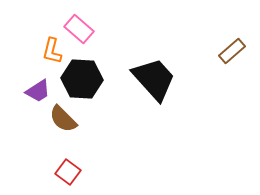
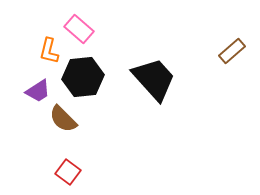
orange L-shape: moved 3 px left
black hexagon: moved 1 px right, 2 px up; rotated 9 degrees counterclockwise
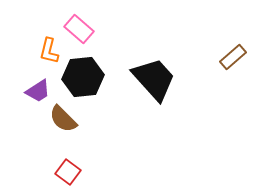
brown rectangle: moved 1 px right, 6 px down
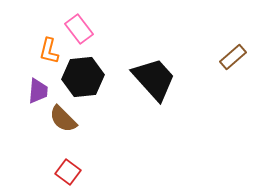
pink rectangle: rotated 12 degrees clockwise
purple trapezoid: rotated 52 degrees counterclockwise
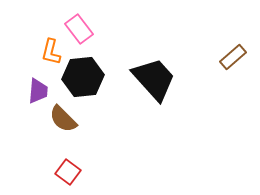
orange L-shape: moved 2 px right, 1 px down
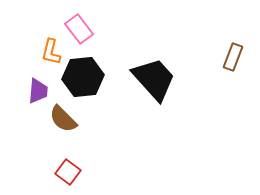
brown rectangle: rotated 28 degrees counterclockwise
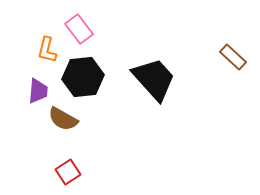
orange L-shape: moved 4 px left, 2 px up
brown rectangle: rotated 68 degrees counterclockwise
brown semicircle: rotated 16 degrees counterclockwise
red square: rotated 20 degrees clockwise
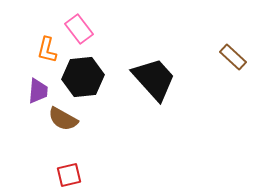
red square: moved 1 px right, 3 px down; rotated 20 degrees clockwise
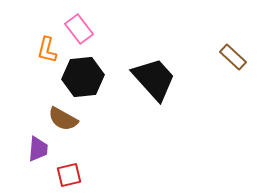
purple trapezoid: moved 58 px down
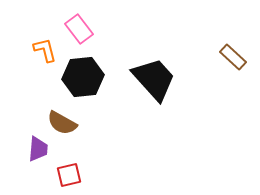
orange L-shape: moved 2 px left; rotated 152 degrees clockwise
brown semicircle: moved 1 px left, 4 px down
